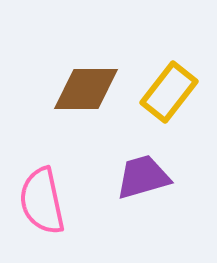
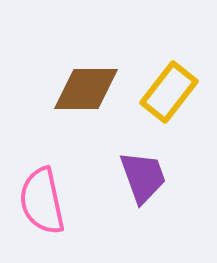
purple trapezoid: rotated 86 degrees clockwise
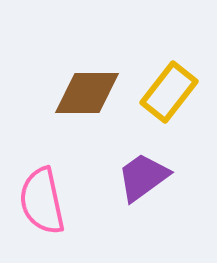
brown diamond: moved 1 px right, 4 px down
purple trapezoid: rotated 106 degrees counterclockwise
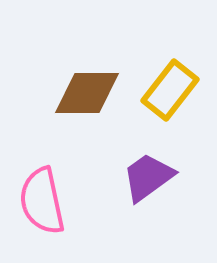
yellow rectangle: moved 1 px right, 2 px up
purple trapezoid: moved 5 px right
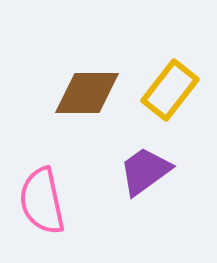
purple trapezoid: moved 3 px left, 6 px up
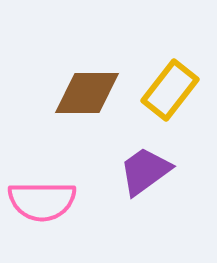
pink semicircle: rotated 78 degrees counterclockwise
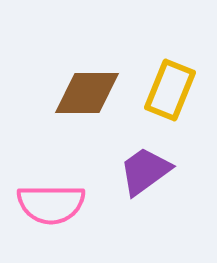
yellow rectangle: rotated 16 degrees counterclockwise
pink semicircle: moved 9 px right, 3 px down
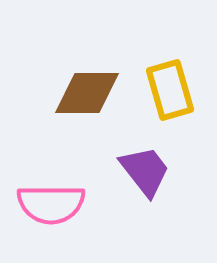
yellow rectangle: rotated 38 degrees counterclockwise
purple trapezoid: rotated 88 degrees clockwise
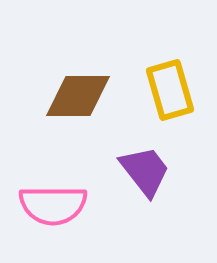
brown diamond: moved 9 px left, 3 px down
pink semicircle: moved 2 px right, 1 px down
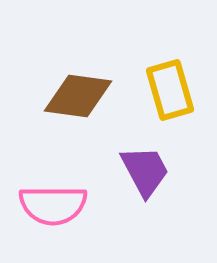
brown diamond: rotated 8 degrees clockwise
purple trapezoid: rotated 10 degrees clockwise
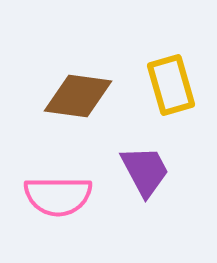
yellow rectangle: moved 1 px right, 5 px up
pink semicircle: moved 5 px right, 9 px up
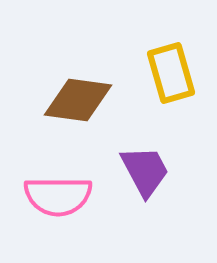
yellow rectangle: moved 12 px up
brown diamond: moved 4 px down
